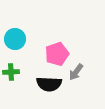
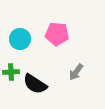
cyan circle: moved 5 px right
pink pentagon: moved 20 px up; rotated 25 degrees clockwise
black semicircle: moved 14 px left; rotated 30 degrees clockwise
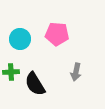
gray arrow: rotated 24 degrees counterclockwise
black semicircle: rotated 25 degrees clockwise
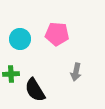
green cross: moved 2 px down
black semicircle: moved 6 px down
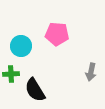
cyan circle: moved 1 px right, 7 px down
gray arrow: moved 15 px right
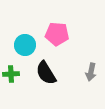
cyan circle: moved 4 px right, 1 px up
black semicircle: moved 11 px right, 17 px up
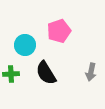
pink pentagon: moved 2 px right, 3 px up; rotated 25 degrees counterclockwise
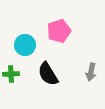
black semicircle: moved 2 px right, 1 px down
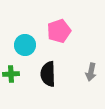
black semicircle: rotated 30 degrees clockwise
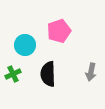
green cross: moved 2 px right; rotated 21 degrees counterclockwise
